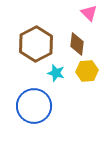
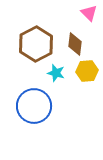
brown diamond: moved 2 px left
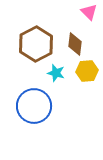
pink triangle: moved 1 px up
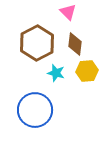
pink triangle: moved 21 px left
brown hexagon: moved 1 px right, 1 px up
blue circle: moved 1 px right, 4 px down
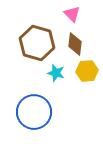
pink triangle: moved 4 px right, 2 px down
brown hexagon: rotated 16 degrees counterclockwise
blue circle: moved 1 px left, 2 px down
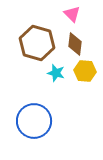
yellow hexagon: moved 2 px left; rotated 10 degrees clockwise
blue circle: moved 9 px down
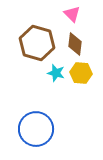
yellow hexagon: moved 4 px left, 2 px down
blue circle: moved 2 px right, 8 px down
